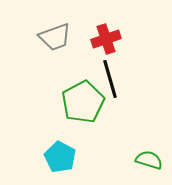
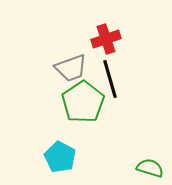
gray trapezoid: moved 16 px right, 31 px down
green pentagon: rotated 6 degrees counterclockwise
green semicircle: moved 1 px right, 8 px down
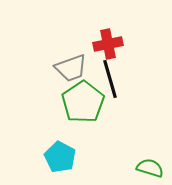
red cross: moved 2 px right, 5 px down; rotated 8 degrees clockwise
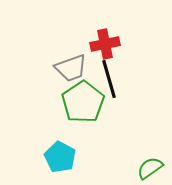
red cross: moved 3 px left
black line: moved 1 px left
green semicircle: rotated 52 degrees counterclockwise
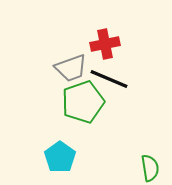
black line: rotated 51 degrees counterclockwise
green pentagon: rotated 15 degrees clockwise
cyan pentagon: rotated 8 degrees clockwise
green semicircle: rotated 116 degrees clockwise
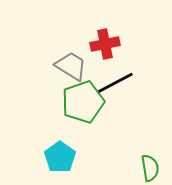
gray trapezoid: moved 2 px up; rotated 128 degrees counterclockwise
black line: moved 6 px right, 4 px down; rotated 51 degrees counterclockwise
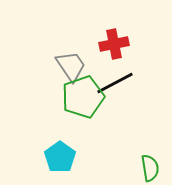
red cross: moved 9 px right
gray trapezoid: rotated 24 degrees clockwise
green pentagon: moved 5 px up
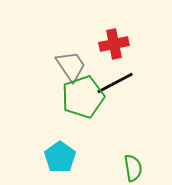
green semicircle: moved 17 px left
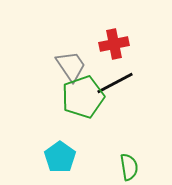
green semicircle: moved 4 px left, 1 px up
